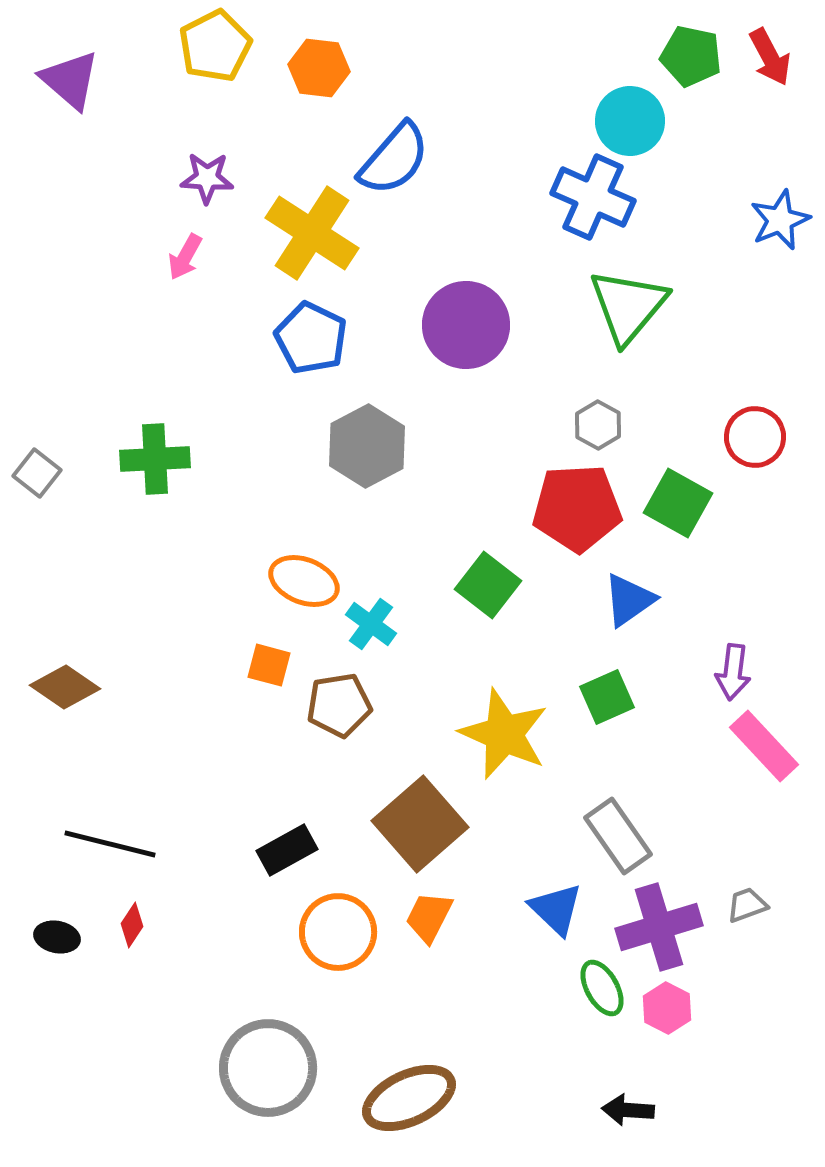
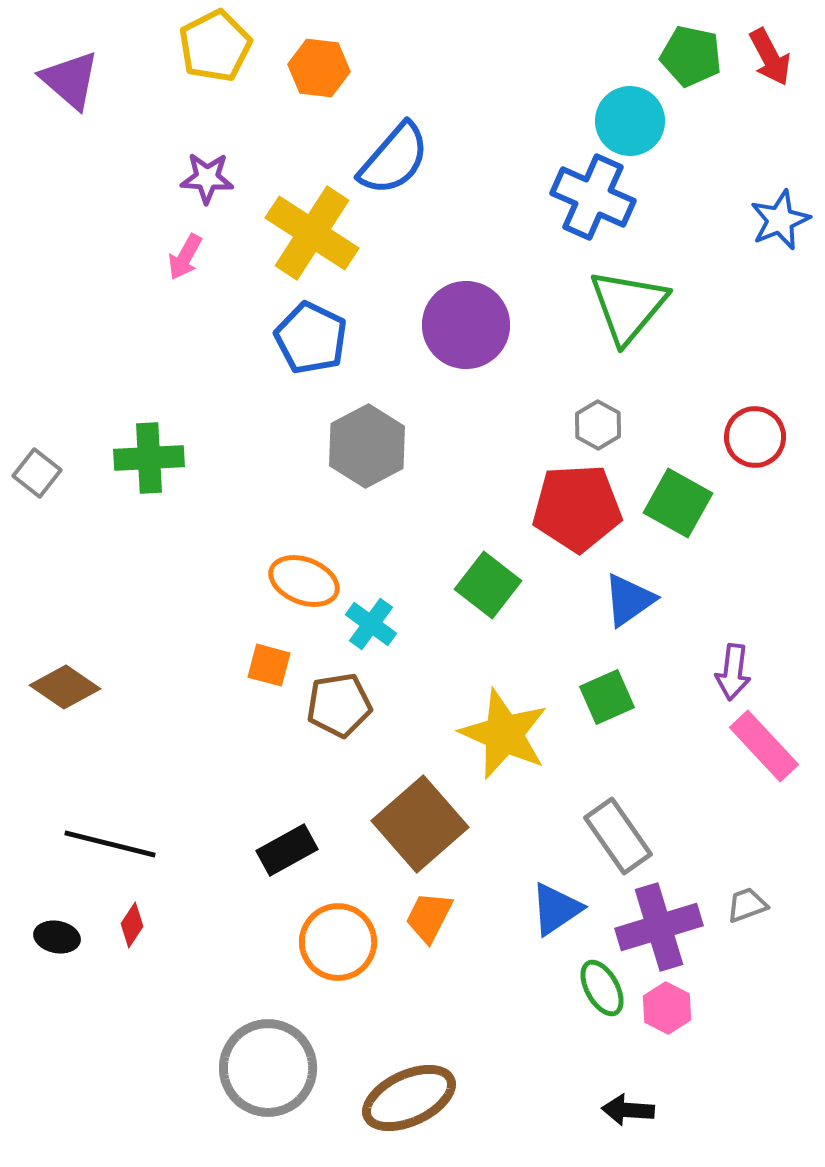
green cross at (155, 459): moved 6 px left, 1 px up
blue triangle at (556, 909): rotated 42 degrees clockwise
orange circle at (338, 932): moved 10 px down
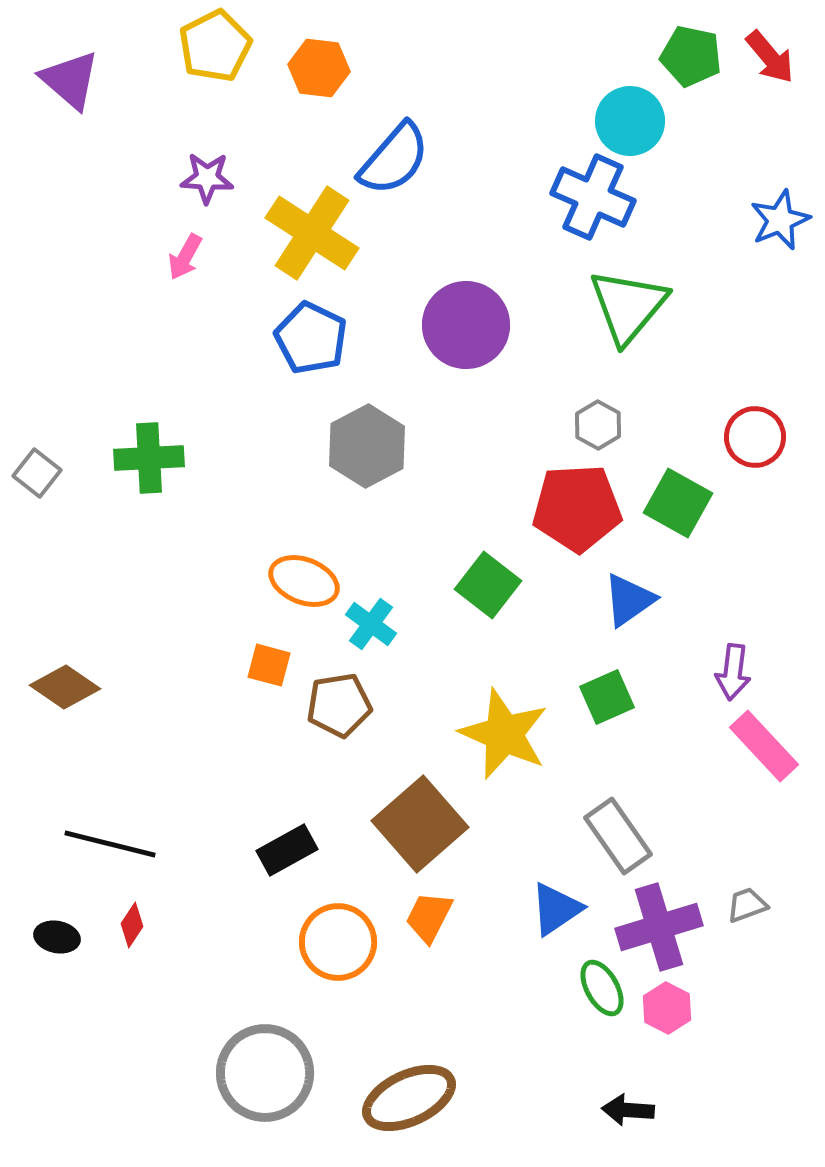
red arrow at (770, 57): rotated 12 degrees counterclockwise
gray circle at (268, 1068): moved 3 px left, 5 px down
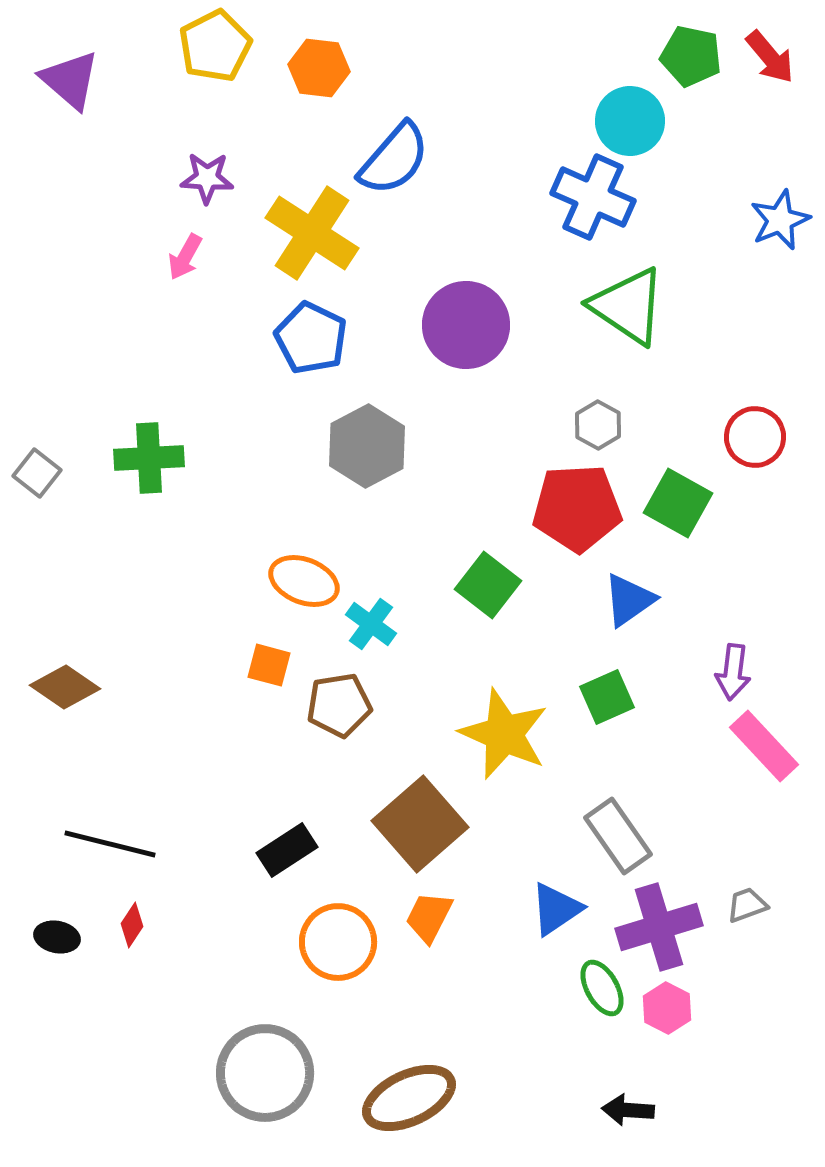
green triangle at (628, 306): rotated 36 degrees counterclockwise
black rectangle at (287, 850): rotated 4 degrees counterclockwise
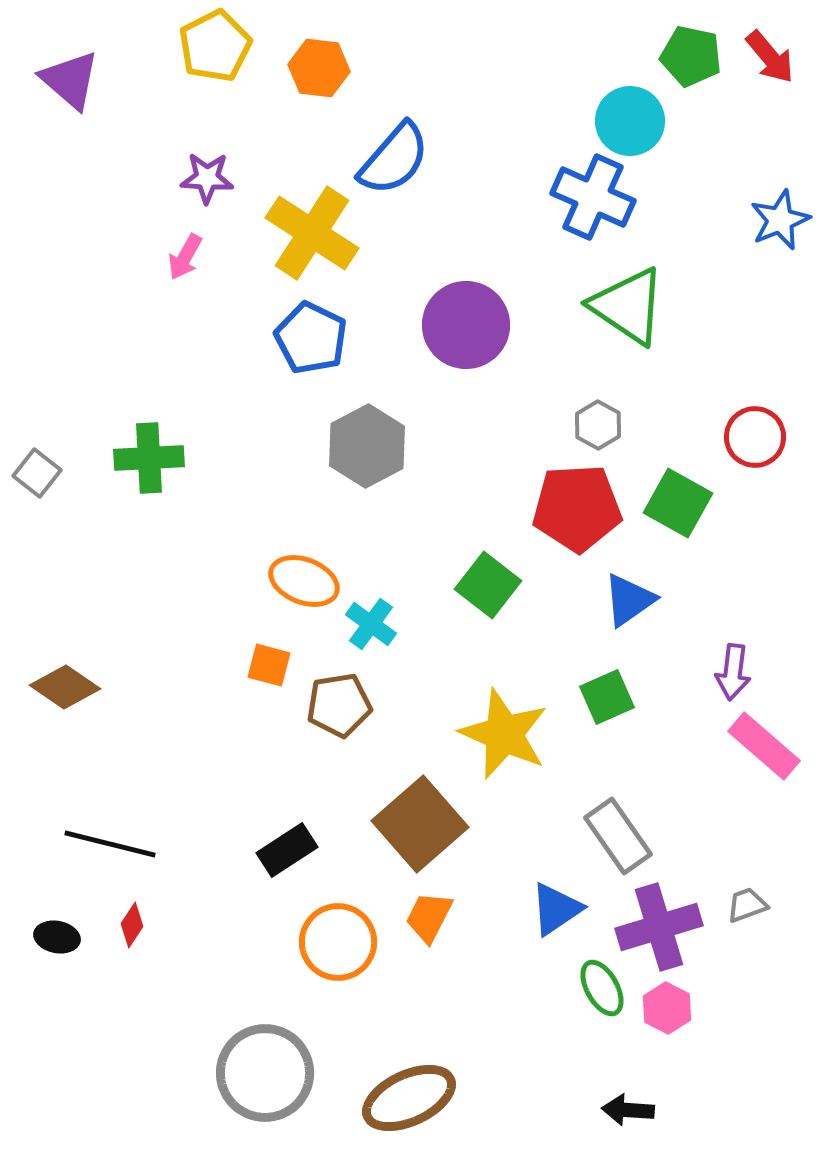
pink rectangle at (764, 746): rotated 6 degrees counterclockwise
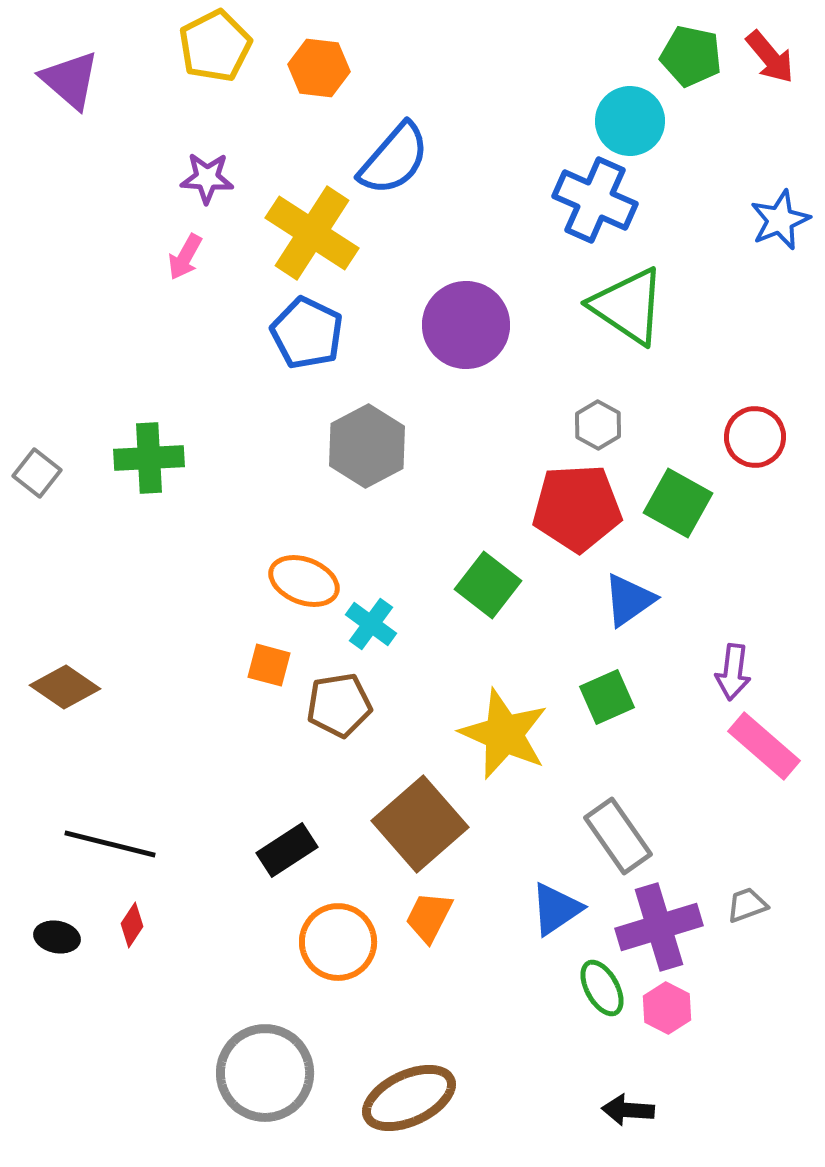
blue cross at (593, 197): moved 2 px right, 3 px down
blue pentagon at (311, 338): moved 4 px left, 5 px up
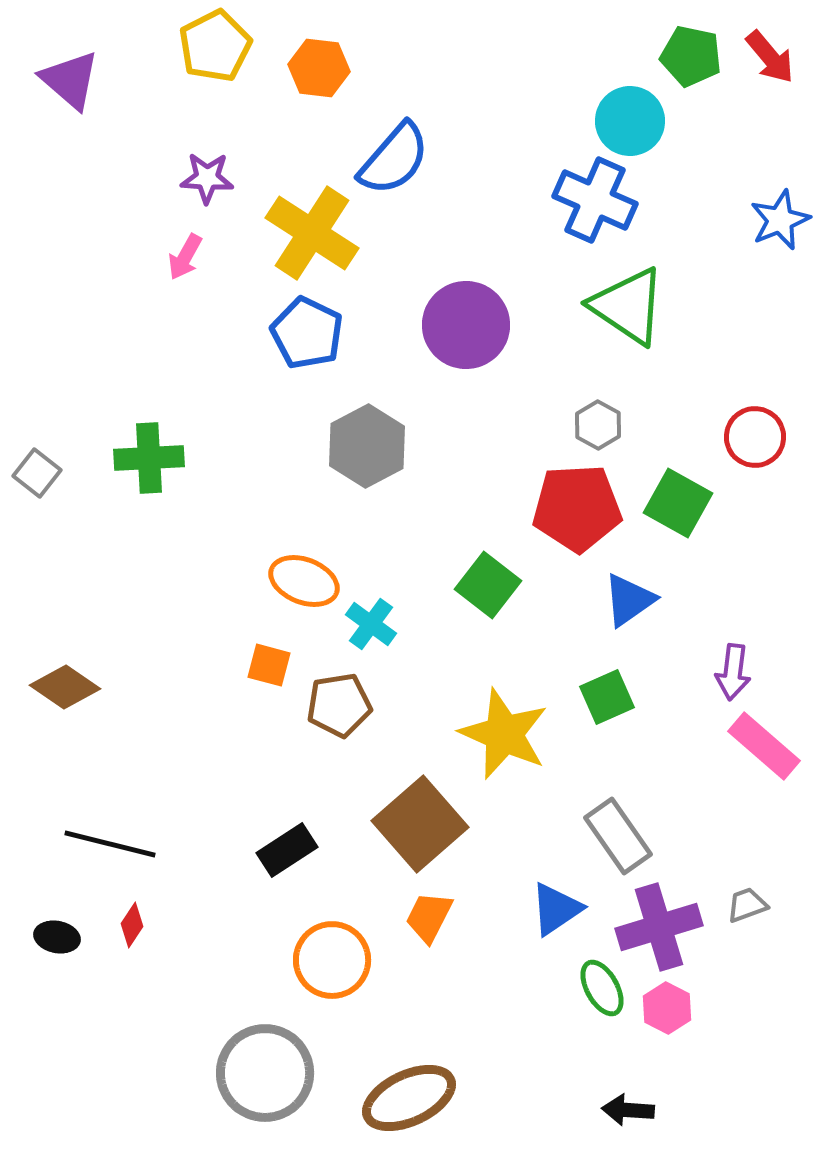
orange circle at (338, 942): moved 6 px left, 18 px down
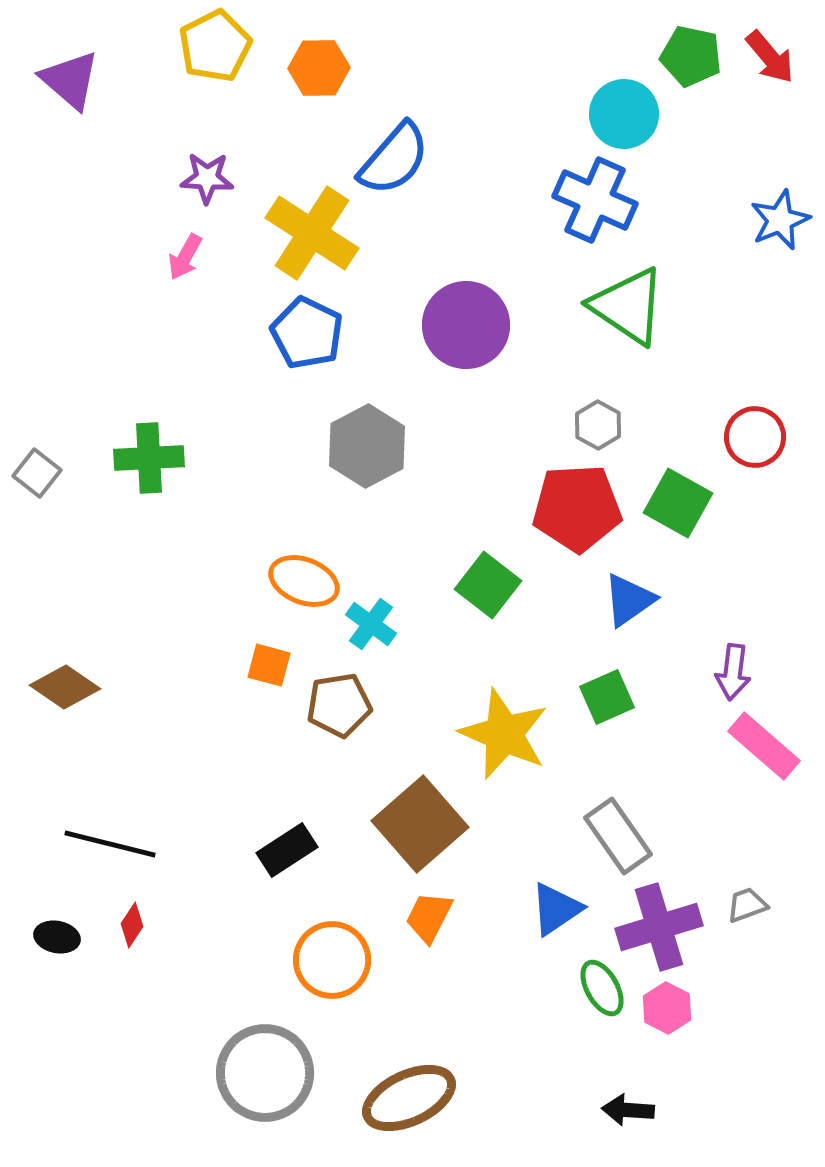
orange hexagon at (319, 68): rotated 8 degrees counterclockwise
cyan circle at (630, 121): moved 6 px left, 7 px up
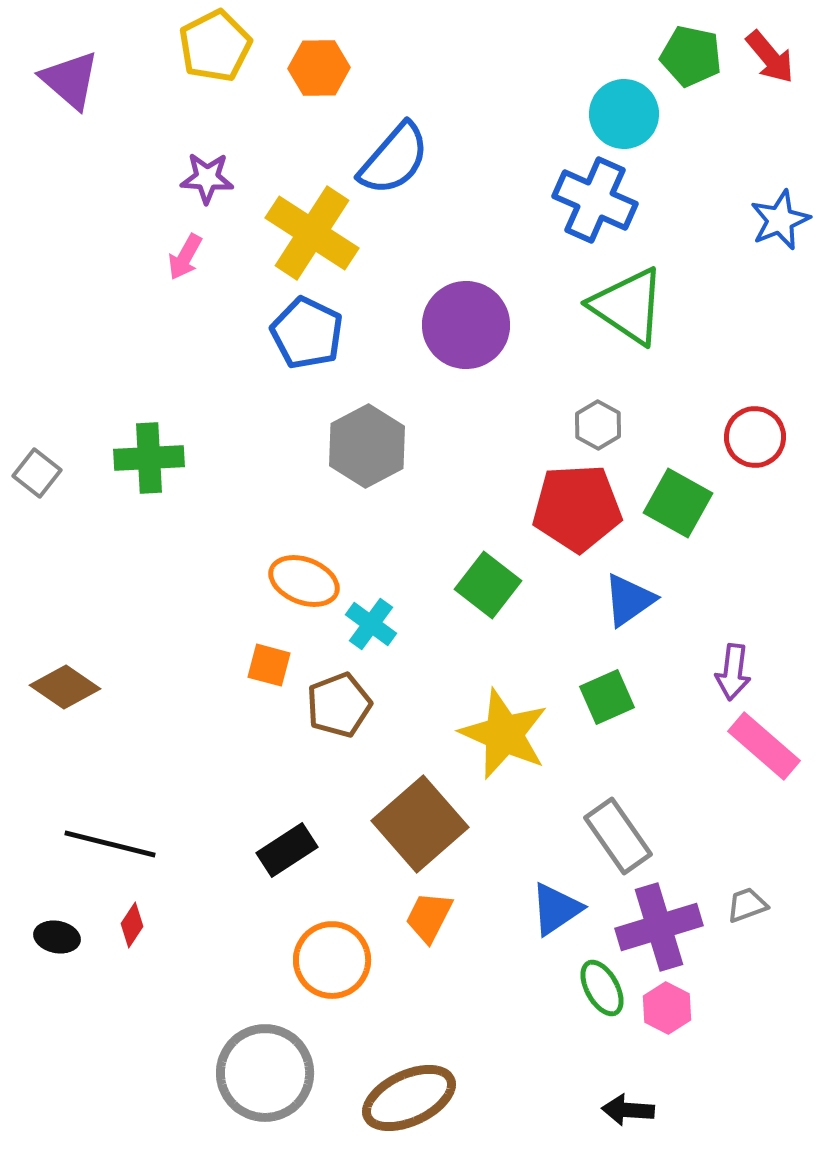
brown pentagon at (339, 705): rotated 12 degrees counterclockwise
